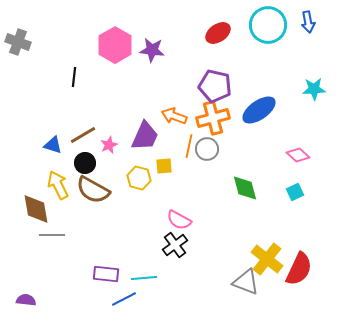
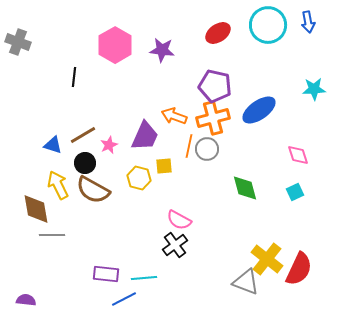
purple star: moved 10 px right
pink diamond: rotated 30 degrees clockwise
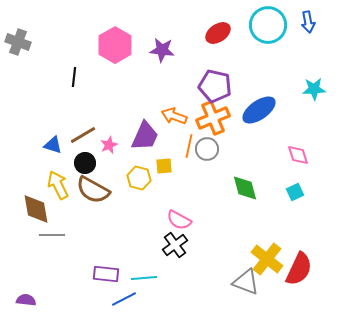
orange cross: rotated 8 degrees counterclockwise
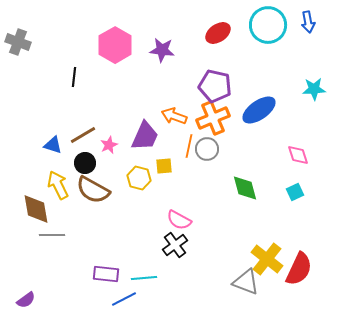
purple semicircle: rotated 138 degrees clockwise
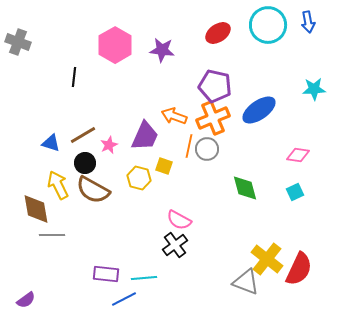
blue triangle: moved 2 px left, 2 px up
pink diamond: rotated 65 degrees counterclockwise
yellow square: rotated 24 degrees clockwise
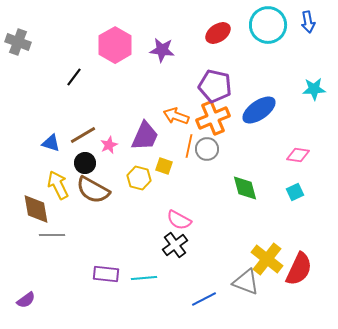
black line: rotated 30 degrees clockwise
orange arrow: moved 2 px right
blue line: moved 80 px right
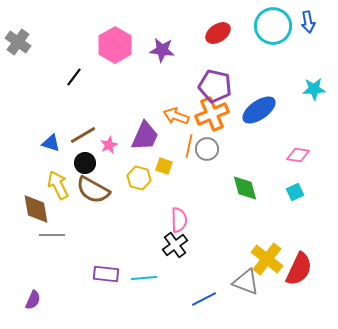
cyan circle: moved 5 px right, 1 px down
gray cross: rotated 15 degrees clockwise
orange cross: moved 1 px left, 4 px up
pink semicircle: rotated 120 degrees counterclockwise
purple semicircle: moved 7 px right; rotated 30 degrees counterclockwise
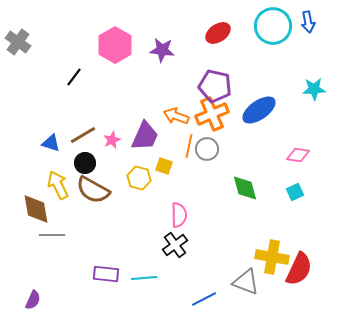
pink star: moved 3 px right, 5 px up
pink semicircle: moved 5 px up
yellow cross: moved 5 px right, 2 px up; rotated 28 degrees counterclockwise
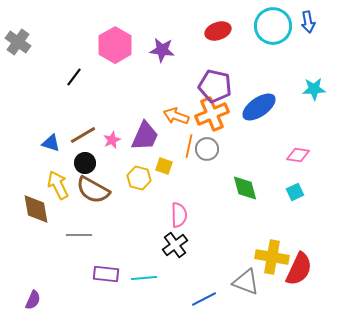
red ellipse: moved 2 px up; rotated 15 degrees clockwise
blue ellipse: moved 3 px up
gray line: moved 27 px right
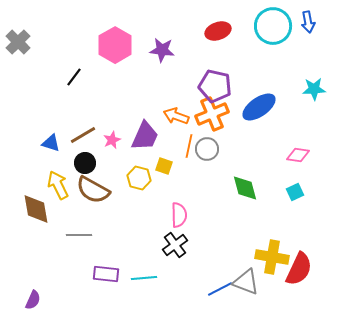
gray cross: rotated 10 degrees clockwise
blue line: moved 16 px right, 10 px up
